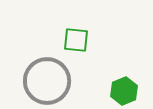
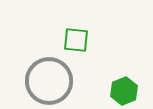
gray circle: moved 2 px right
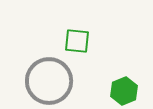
green square: moved 1 px right, 1 px down
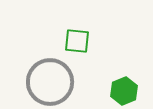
gray circle: moved 1 px right, 1 px down
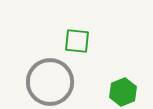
green hexagon: moved 1 px left, 1 px down
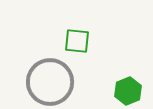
green hexagon: moved 5 px right, 1 px up
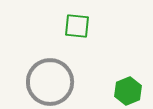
green square: moved 15 px up
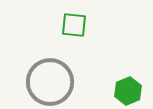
green square: moved 3 px left, 1 px up
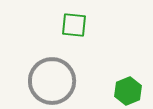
gray circle: moved 2 px right, 1 px up
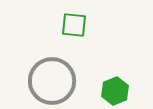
green hexagon: moved 13 px left
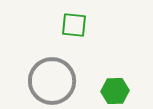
green hexagon: rotated 20 degrees clockwise
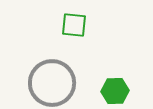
gray circle: moved 2 px down
